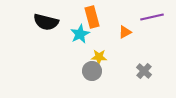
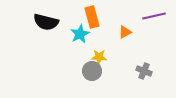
purple line: moved 2 px right, 1 px up
gray cross: rotated 21 degrees counterclockwise
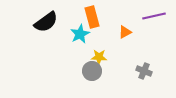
black semicircle: rotated 50 degrees counterclockwise
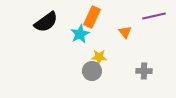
orange rectangle: rotated 40 degrees clockwise
orange triangle: rotated 40 degrees counterclockwise
gray cross: rotated 21 degrees counterclockwise
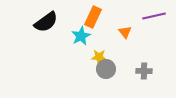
orange rectangle: moved 1 px right
cyan star: moved 1 px right, 2 px down
gray circle: moved 14 px right, 2 px up
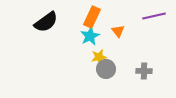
orange rectangle: moved 1 px left
orange triangle: moved 7 px left, 1 px up
cyan star: moved 9 px right
yellow star: rotated 14 degrees counterclockwise
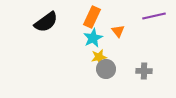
cyan star: moved 3 px right, 2 px down
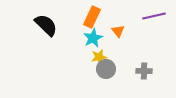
black semicircle: moved 3 px down; rotated 100 degrees counterclockwise
